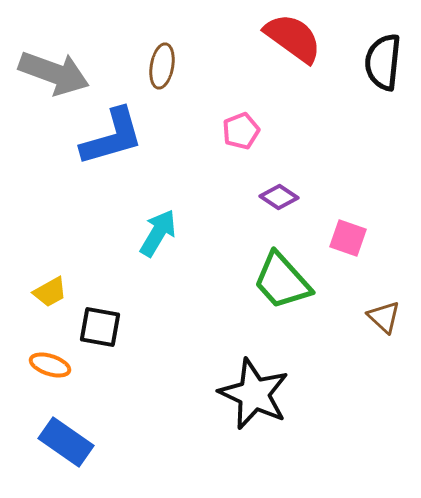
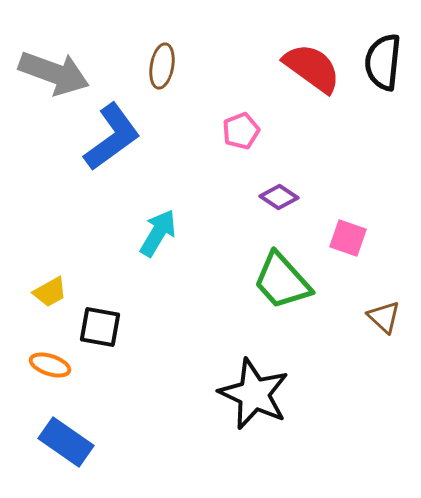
red semicircle: moved 19 px right, 30 px down
blue L-shape: rotated 20 degrees counterclockwise
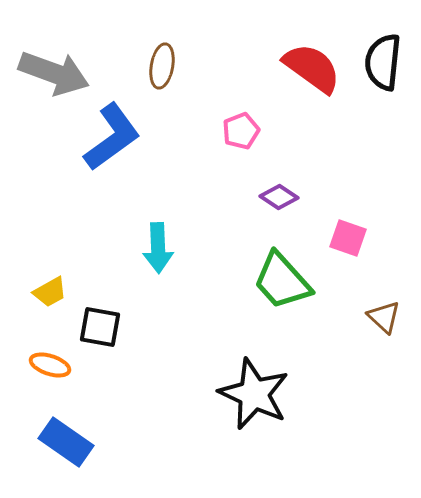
cyan arrow: moved 15 px down; rotated 147 degrees clockwise
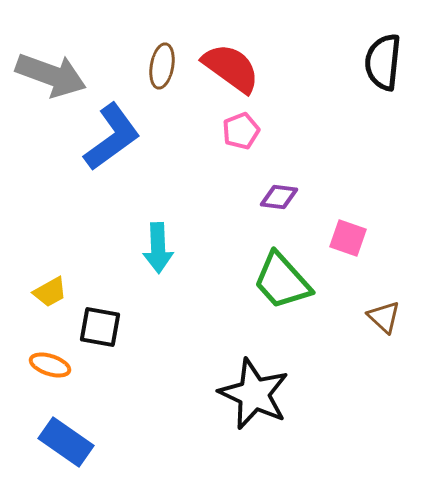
red semicircle: moved 81 px left
gray arrow: moved 3 px left, 2 px down
purple diamond: rotated 27 degrees counterclockwise
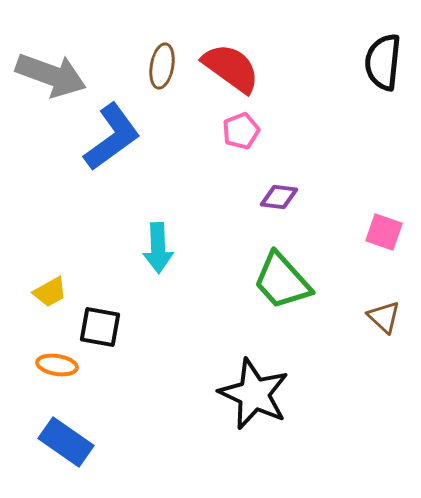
pink square: moved 36 px right, 6 px up
orange ellipse: moved 7 px right; rotated 9 degrees counterclockwise
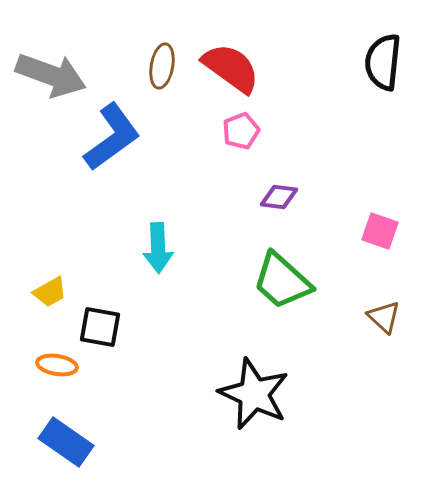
pink square: moved 4 px left, 1 px up
green trapezoid: rotated 6 degrees counterclockwise
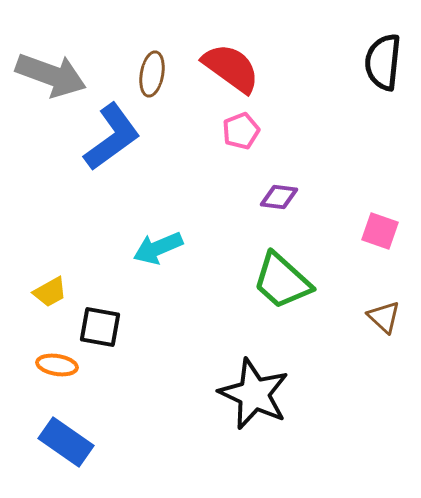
brown ellipse: moved 10 px left, 8 px down
cyan arrow: rotated 69 degrees clockwise
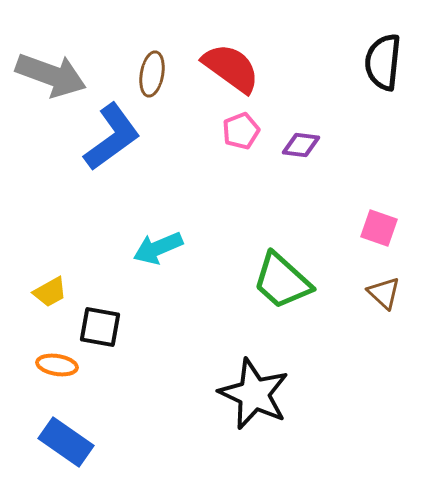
purple diamond: moved 22 px right, 52 px up
pink square: moved 1 px left, 3 px up
brown triangle: moved 24 px up
